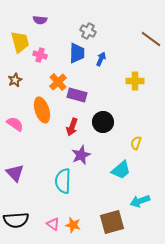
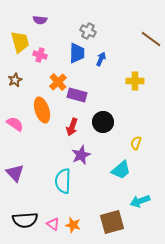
black semicircle: moved 9 px right
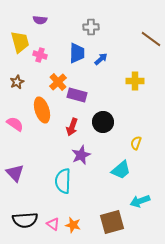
gray cross: moved 3 px right, 4 px up; rotated 28 degrees counterclockwise
blue arrow: rotated 24 degrees clockwise
brown star: moved 2 px right, 2 px down
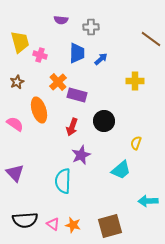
purple semicircle: moved 21 px right
orange ellipse: moved 3 px left
black circle: moved 1 px right, 1 px up
cyan arrow: moved 8 px right; rotated 18 degrees clockwise
brown square: moved 2 px left, 4 px down
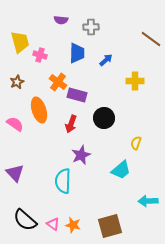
blue arrow: moved 5 px right, 1 px down
orange cross: rotated 12 degrees counterclockwise
black circle: moved 3 px up
red arrow: moved 1 px left, 3 px up
black semicircle: rotated 45 degrees clockwise
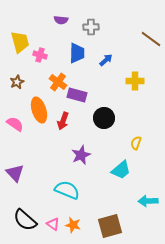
red arrow: moved 8 px left, 3 px up
cyan semicircle: moved 4 px right, 9 px down; rotated 110 degrees clockwise
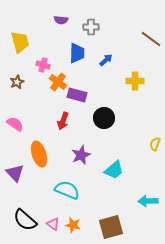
pink cross: moved 3 px right, 10 px down
orange ellipse: moved 44 px down
yellow semicircle: moved 19 px right, 1 px down
cyan trapezoid: moved 7 px left
brown square: moved 1 px right, 1 px down
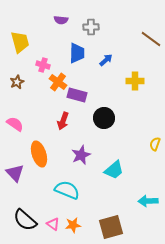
orange star: rotated 21 degrees counterclockwise
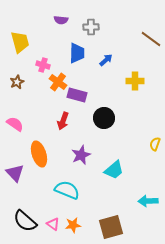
black semicircle: moved 1 px down
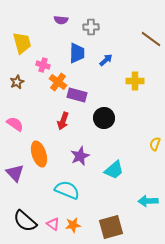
yellow trapezoid: moved 2 px right, 1 px down
purple star: moved 1 px left, 1 px down
